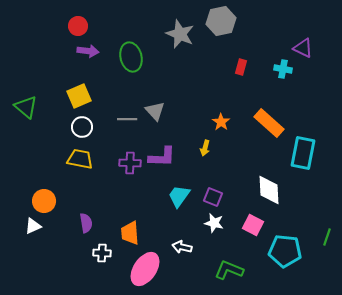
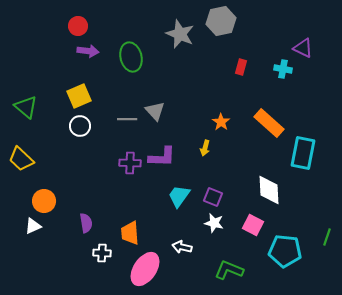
white circle: moved 2 px left, 1 px up
yellow trapezoid: moved 59 px left; rotated 148 degrees counterclockwise
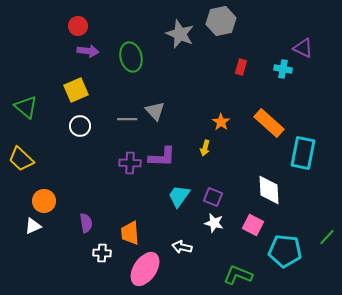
yellow square: moved 3 px left, 6 px up
green line: rotated 24 degrees clockwise
green L-shape: moved 9 px right, 5 px down
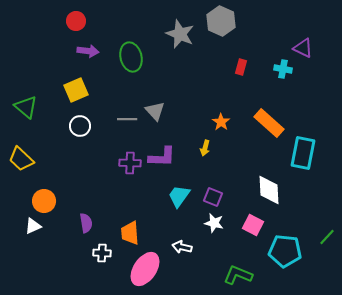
gray hexagon: rotated 24 degrees counterclockwise
red circle: moved 2 px left, 5 px up
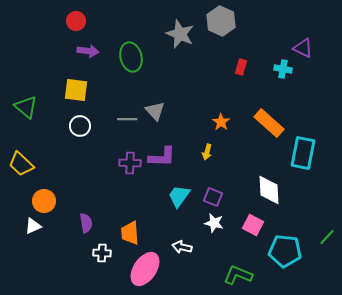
yellow square: rotated 30 degrees clockwise
yellow arrow: moved 2 px right, 4 px down
yellow trapezoid: moved 5 px down
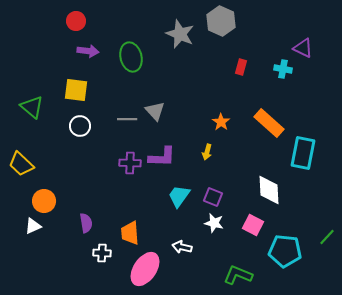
green triangle: moved 6 px right
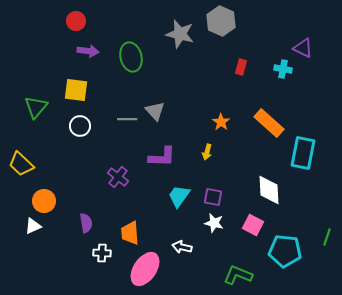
gray star: rotated 8 degrees counterclockwise
green triangle: moved 4 px right; rotated 30 degrees clockwise
purple cross: moved 12 px left, 14 px down; rotated 35 degrees clockwise
purple square: rotated 12 degrees counterclockwise
green line: rotated 24 degrees counterclockwise
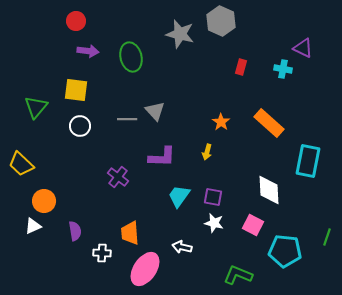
cyan rectangle: moved 5 px right, 8 px down
purple semicircle: moved 11 px left, 8 px down
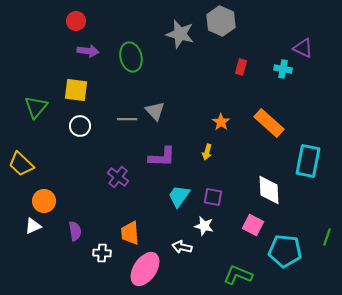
white star: moved 10 px left, 3 px down
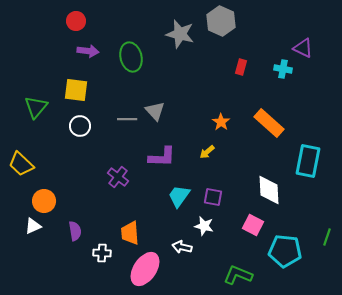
yellow arrow: rotated 35 degrees clockwise
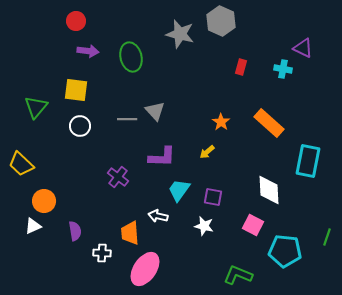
cyan trapezoid: moved 6 px up
white arrow: moved 24 px left, 31 px up
